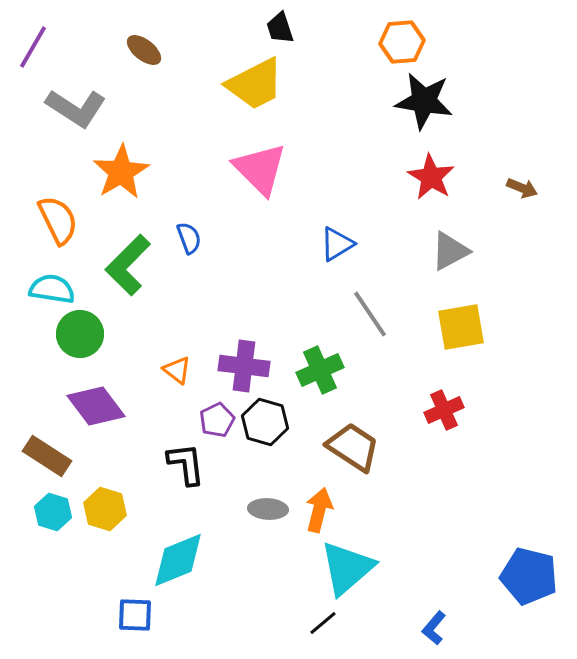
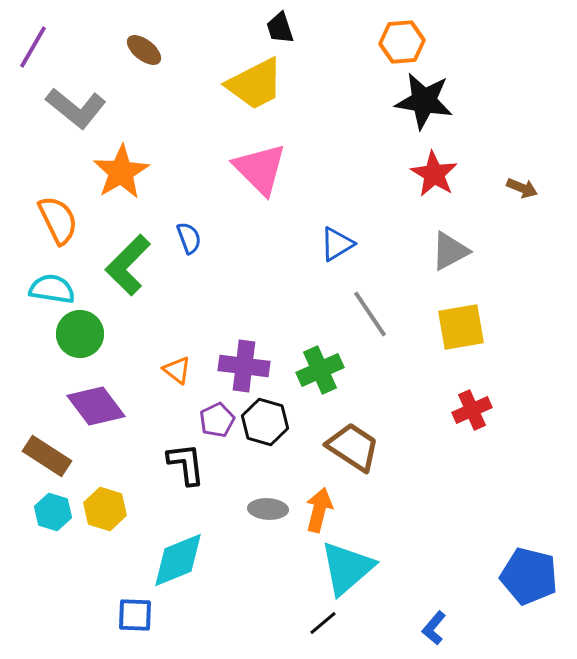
gray L-shape: rotated 6 degrees clockwise
red star: moved 3 px right, 3 px up
red cross: moved 28 px right
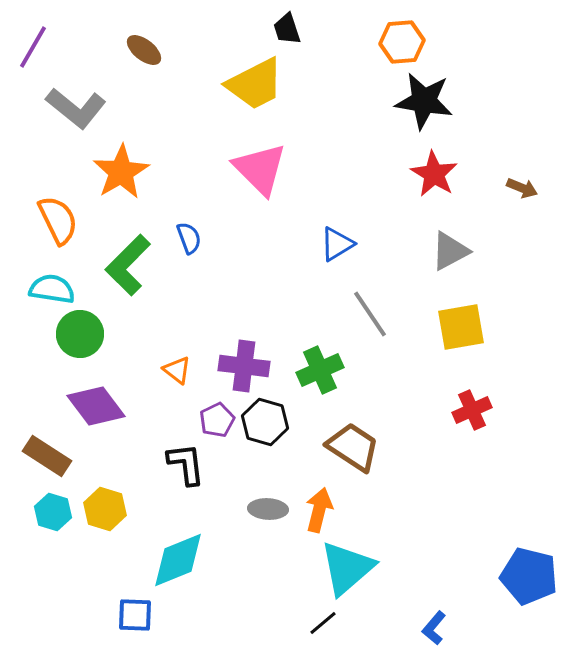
black trapezoid: moved 7 px right, 1 px down
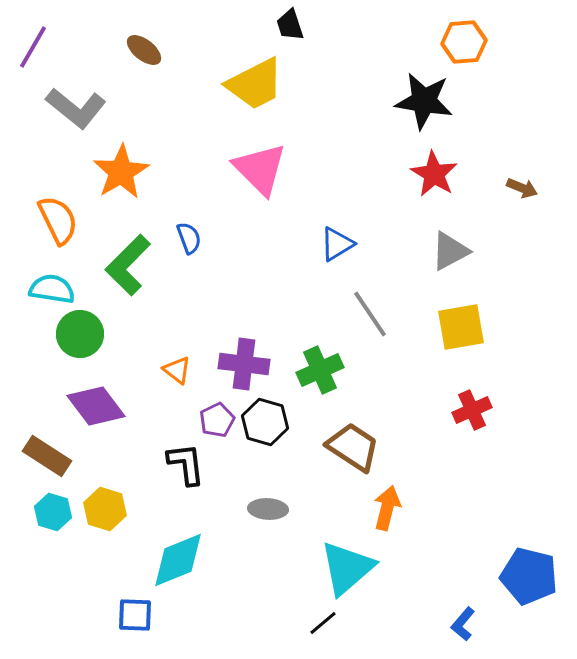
black trapezoid: moved 3 px right, 4 px up
orange hexagon: moved 62 px right
purple cross: moved 2 px up
orange arrow: moved 68 px right, 2 px up
blue L-shape: moved 29 px right, 4 px up
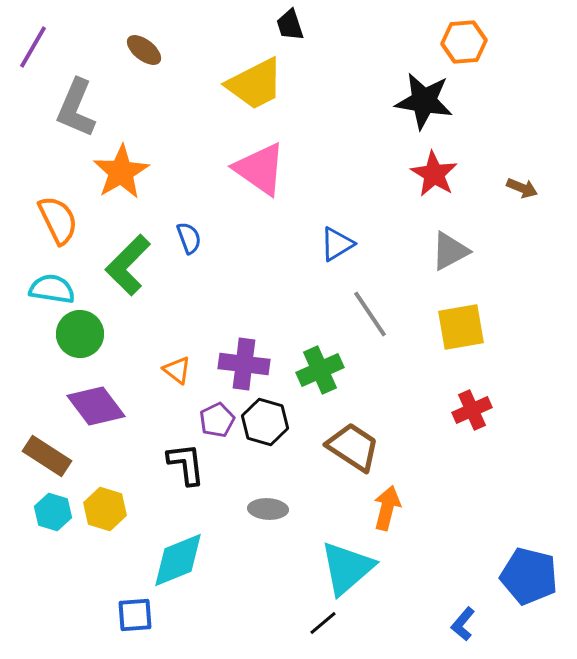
gray L-shape: rotated 74 degrees clockwise
pink triangle: rotated 10 degrees counterclockwise
blue square: rotated 6 degrees counterclockwise
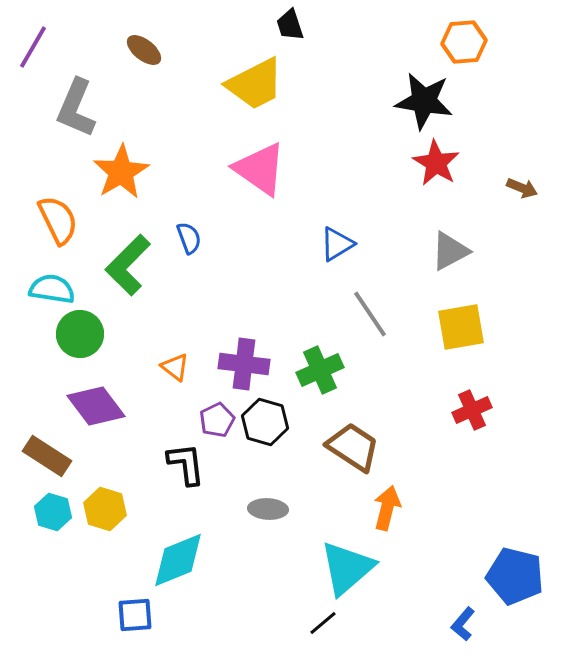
red star: moved 2 px right, 11 px up
orange triangle: moved 2 px left, 3 px up
blue pentagon: moved 14 px left
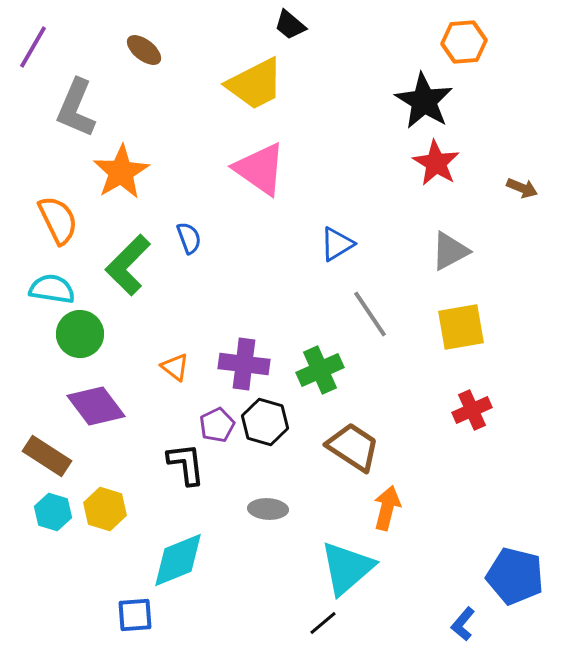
black trapezoid: rotated 32 degrees counterclockwise
black star: rotated 22 degrees clockwise
purple pentagon: moved 5 px down
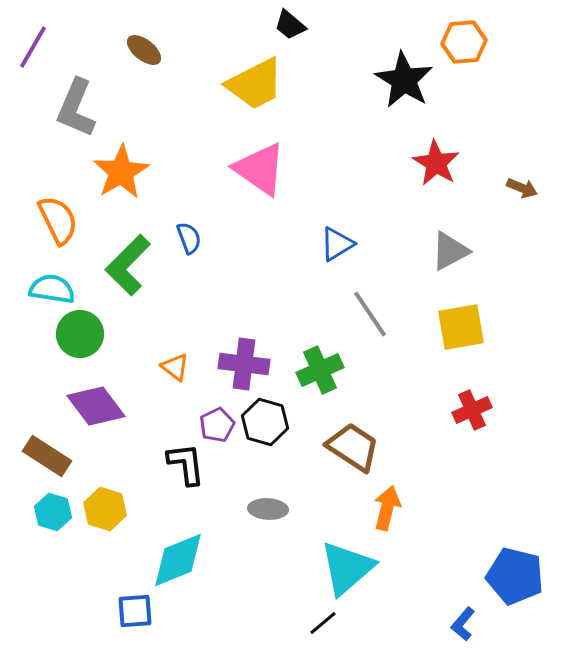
black star: moved 20 px left, 21 px up
blue square: moved 4 px up
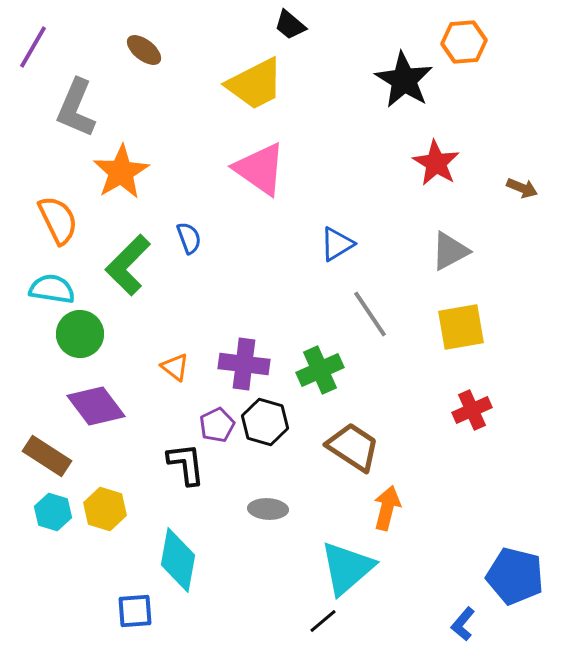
cyan diamond: rotated 58 degrees counterclockwise
black line: moved 2 px up
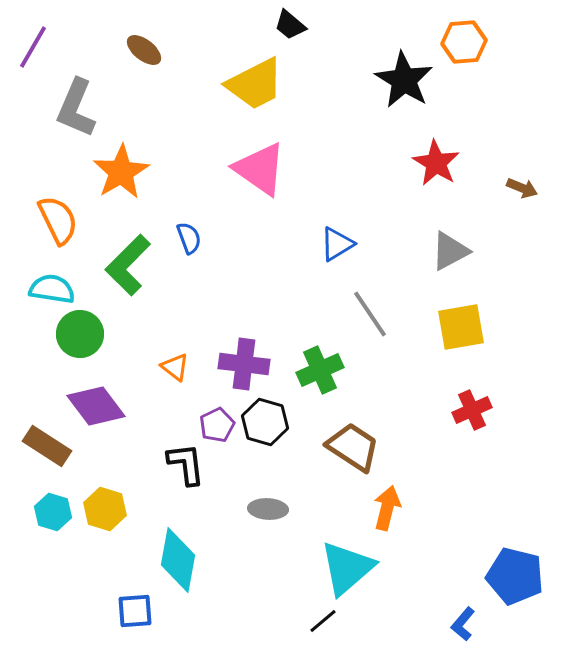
brown rectangle: moved 10 px up
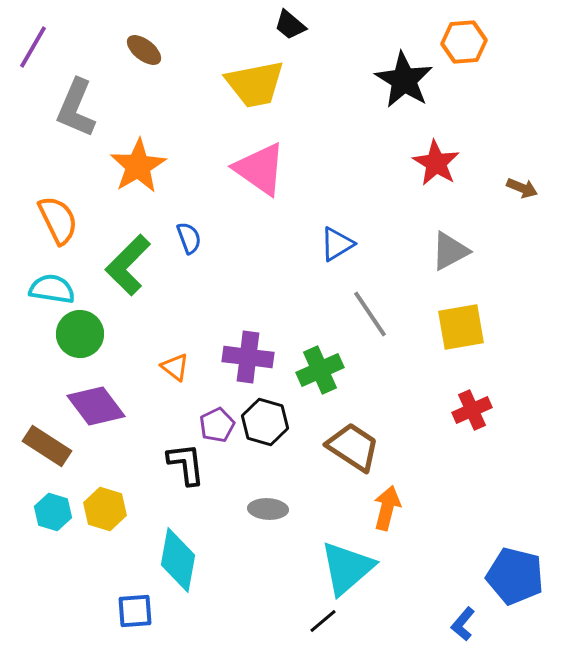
yellow trapezoid: rotated 16 degrees clockwise
orange star: moved 17 px right, 6 px up
purple cross: moved 4 px right, 7 px up
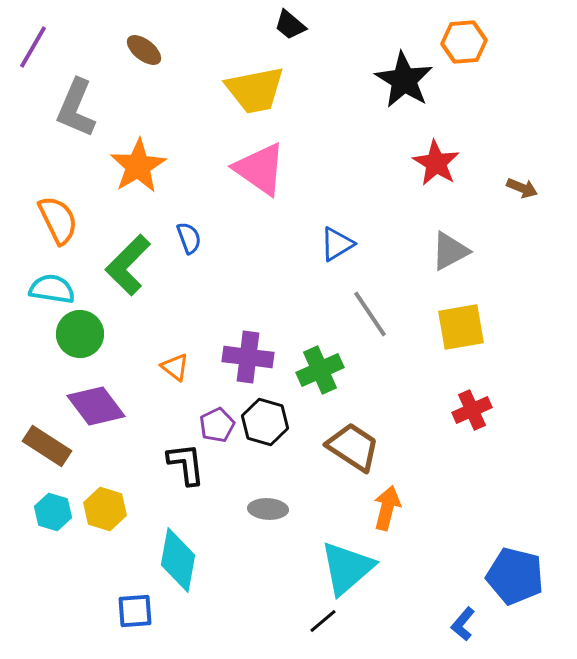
yellow trapezoid: moved 6 px down
